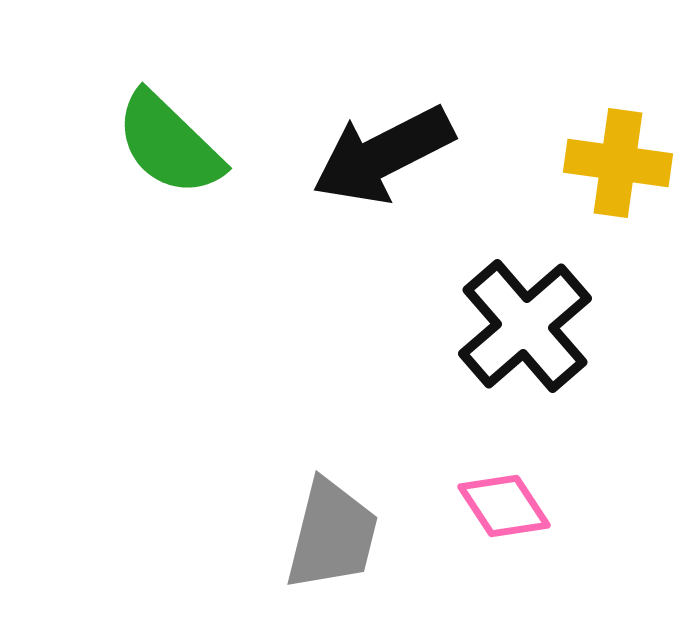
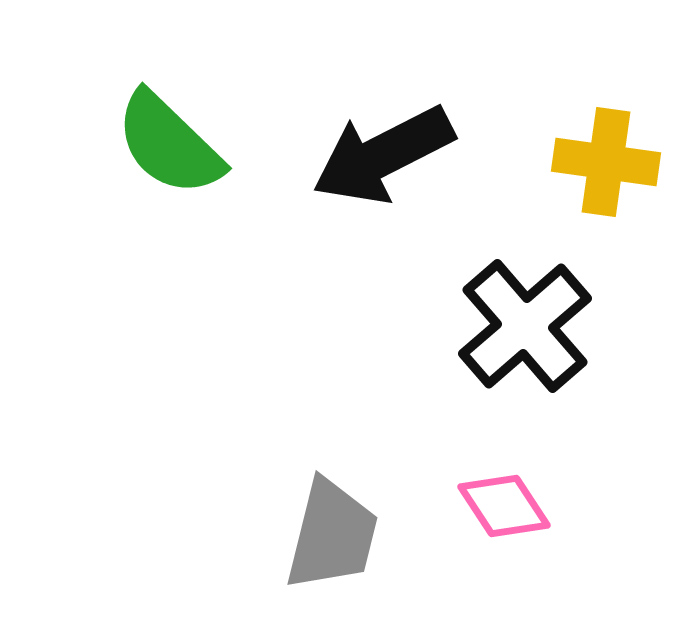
yellow cross: moved 12 px left, 1 px up
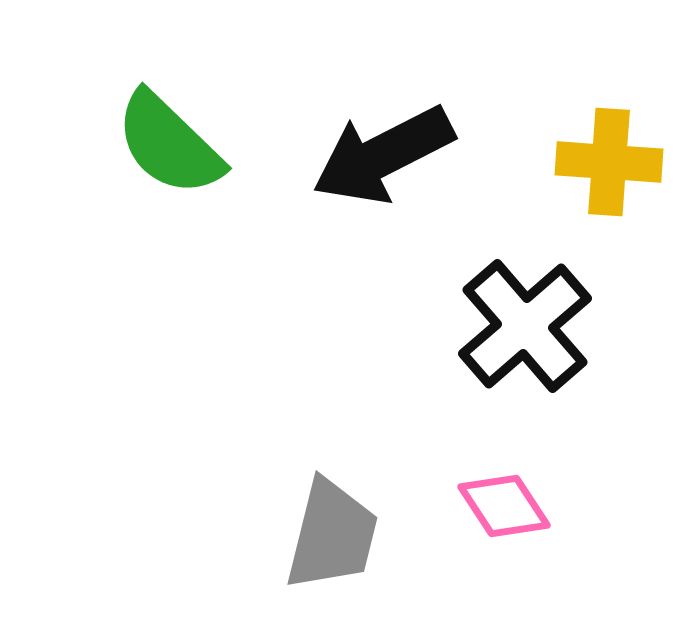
yellow cross: moved 3 px right; rotated 4 degrees counterclockwise
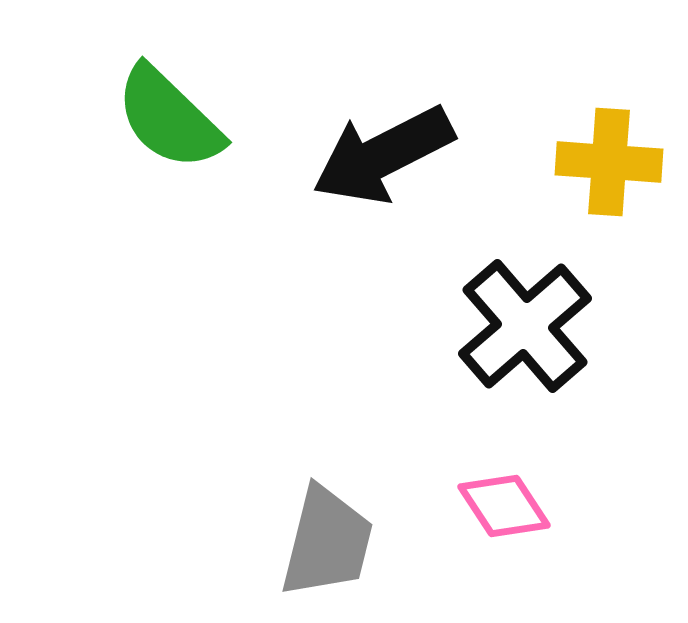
green semicircle: moved 26 px up
gray trapezoid: moved 5 px left, 7 px down
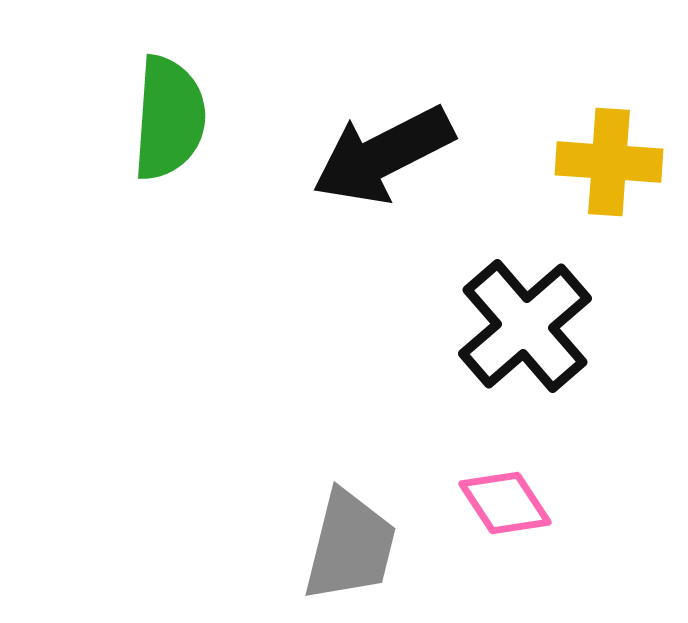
green semicircle: rotated 130 degrees counterclockwise
pink diamond: moved 1 px right, 3 px up
gray trapezoid: moved 23 px right, 4 px down
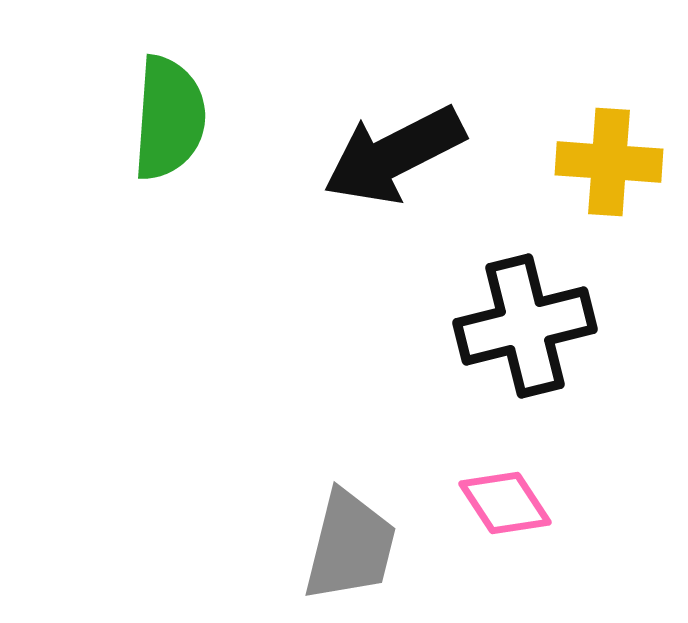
black arrow: moved 11 px right
black cross: rotated 27 degrees clockwise
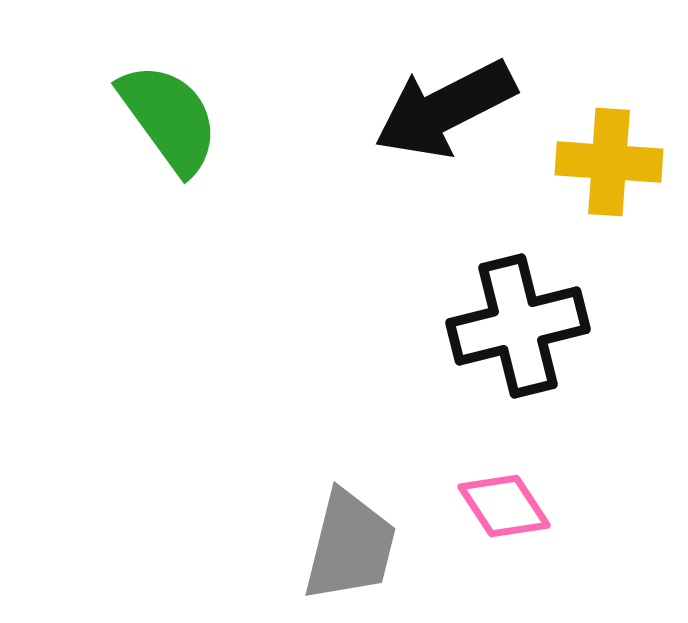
green semicircle: rotated 40 degrees counterclockwise
black arrow: moved 51 px right, 46 px up
black cross: moved 7 px left
pink diamond: moved 1 px left, 3 px down
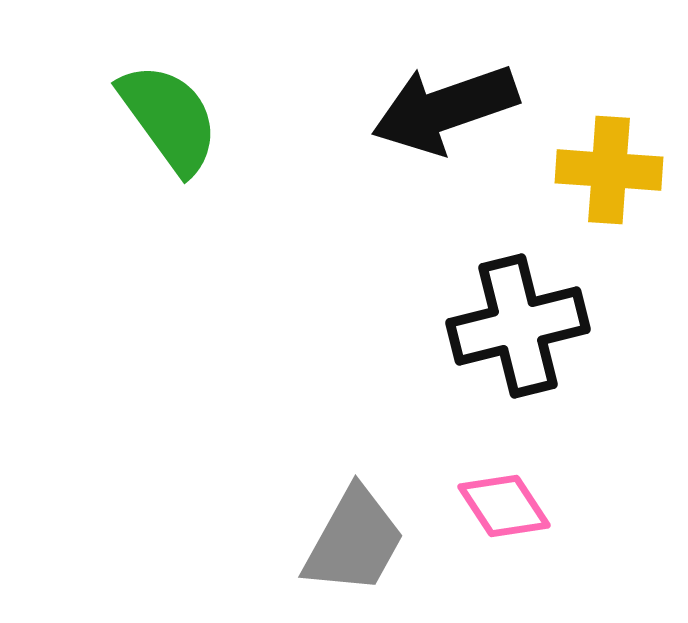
black arrow: rotated 8 degrees clockwise
yellow cross: moved 8 px down
gray trapezoid: moved 4 px right, 5 px up; rotated 15 degrees clockwise
